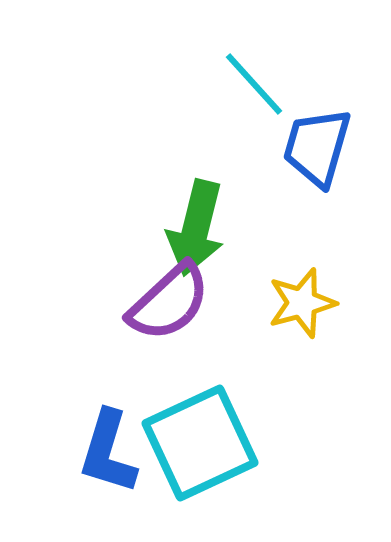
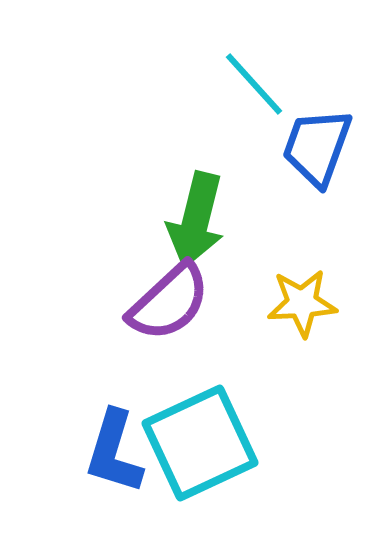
blue trapezoid: rotated 4 degrees clockwise
green arrow: moved 8 px up
yellow star: rotated 12 degrees clockwise
blue L-shape: moved 6 px right
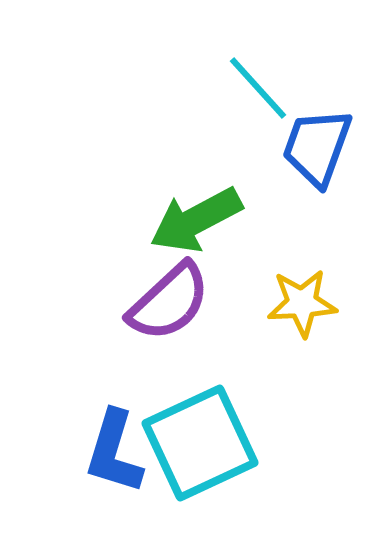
cyan line: moved 4 px right, 4 px down
green arrow: rotated 48 degrees clockwise
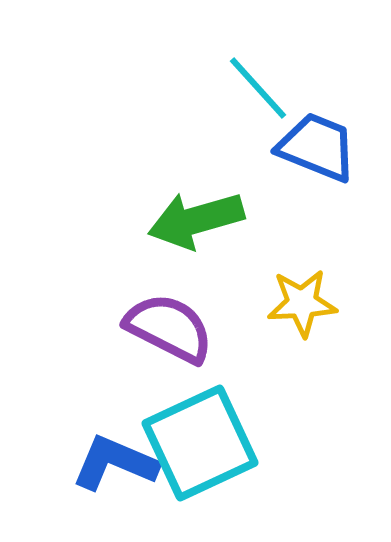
blue trapezoid: rotated 92 degrees clockwise
green arrow: rotated 12 degrees clockwise
purple semicircle: moved 26 px down; rotated 110 degrees counterclockwise
blue L-shape: moved 1 px right, 11 px down; rotated 96 degrees clockwise
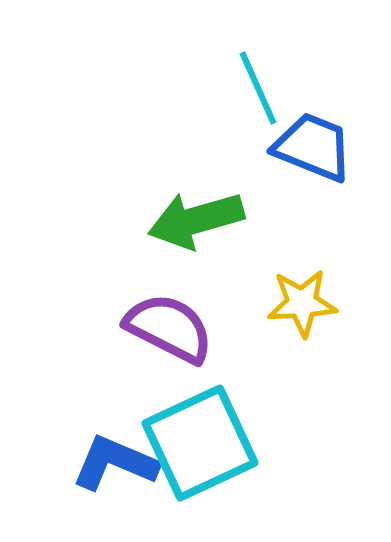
cyan line: rotated 18 degrees clockwise
blue trapezoid: moved 4 px left
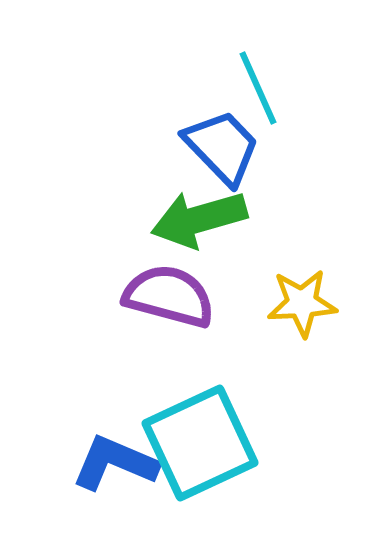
blue trapezoid: moved 91 px left; rotated 24 degrees clockwise
green arrow: moved 3 px right, 1 px up
purple semicircle: moved 32 px up; rotated 12 degrees counterclockwise
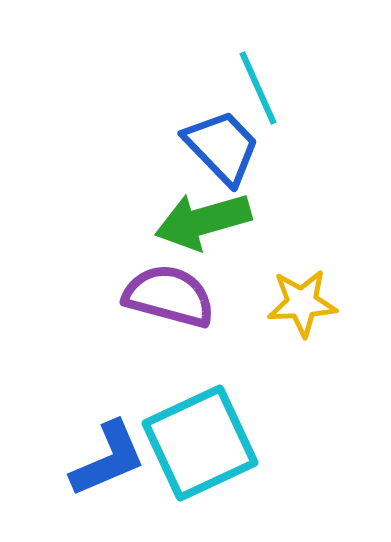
green arrow: moved 4 px right, 2 px down
blue L-shape: moved 7 px left, 4 px up; rotated 134 degrees clockwise
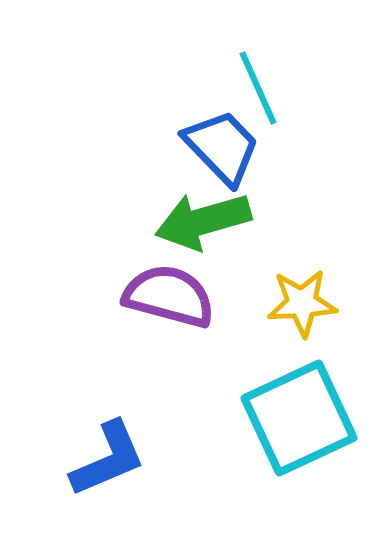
cyan square: moved 99 px right, 25 px up
